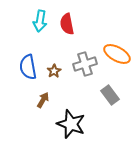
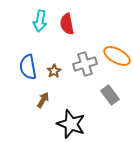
orange ellipse: moved 2 px down
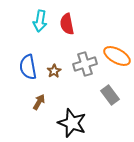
brown arrow: moved 4 px left, 2 px down
black star: moved 1 px right, 1 px up
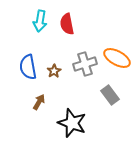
orange ellipse: moved 2 px down
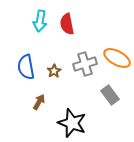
blue semicircle: moved 2 px left
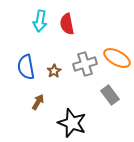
brown arrow: moved 1 px left
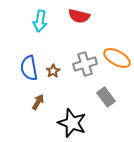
red semicircle: moved 12 px right, 8 px up; rotated 65 degrees counterclockwise
blue semicircle: moved 3 px right, 1 px down
brown star: moved 1 px left
gray rectangle: moved 4 px left, 2 px down
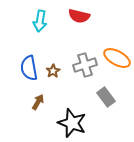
gray cross: moved 1 px down
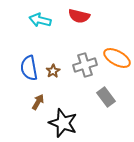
cyan arrow: moved 1 px up; rotated 95 degrees clockwise
black star: moved 9 px left
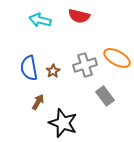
gray rectangle: moved 1 px left, 1 px up
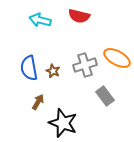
brown star: rotated 16 degrees counterclockwise
